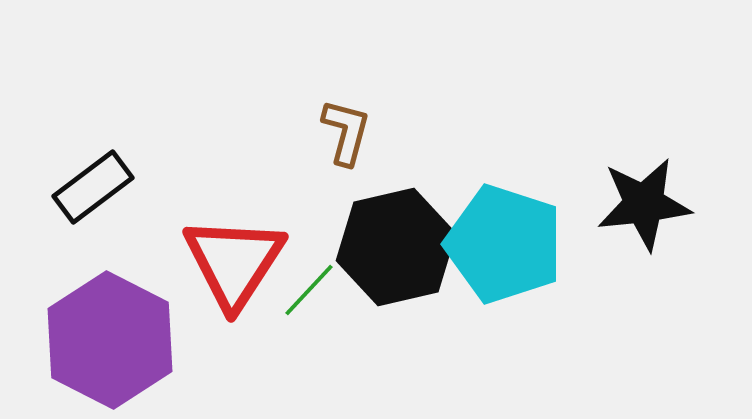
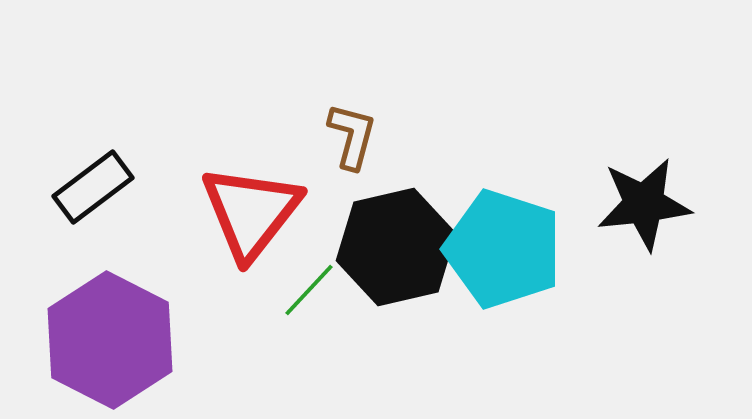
brown L-shape: moved 6 px right, 4 px down
cyan pentagon: moved 1 px left, 5 px down
red triangle: moved 17 px right, 50 px up; rotated 5 degrees clockwise
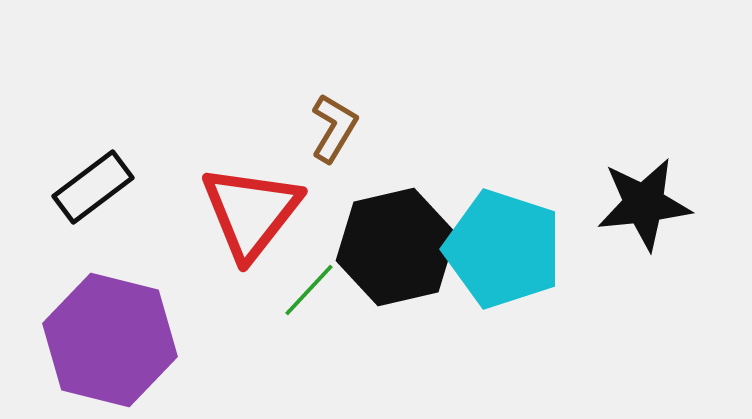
brown L-shape: moved 18 px left, 8 px up; rotated 16 degrees clockwise
purple hexagon: rotated 13 degrees counterclockwise
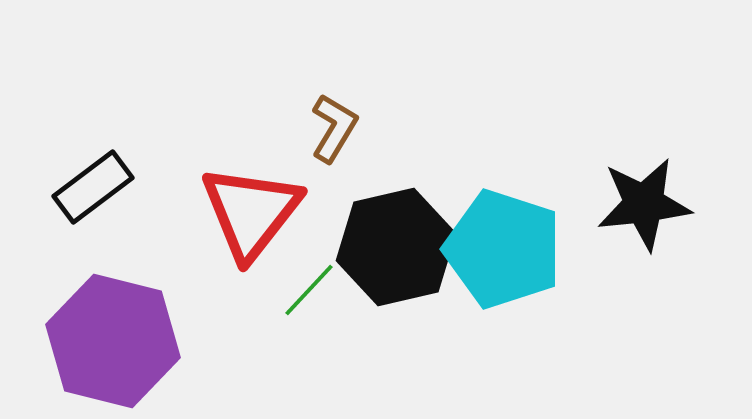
purple hexagon: moved 3 px right, 1 px down
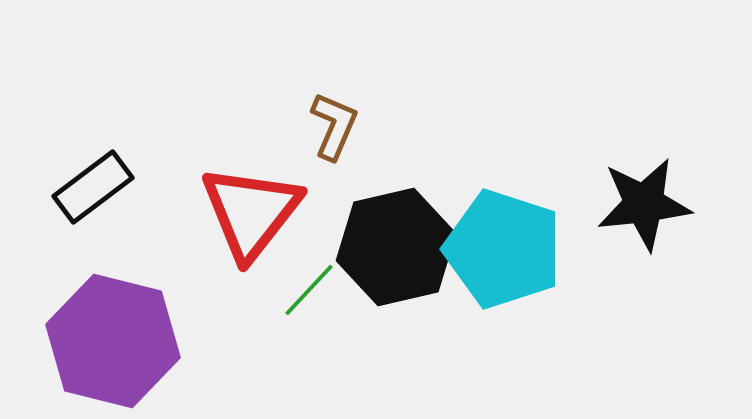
brown L-shape: moved 2 px up; rotated 8 degrees counterclockwise
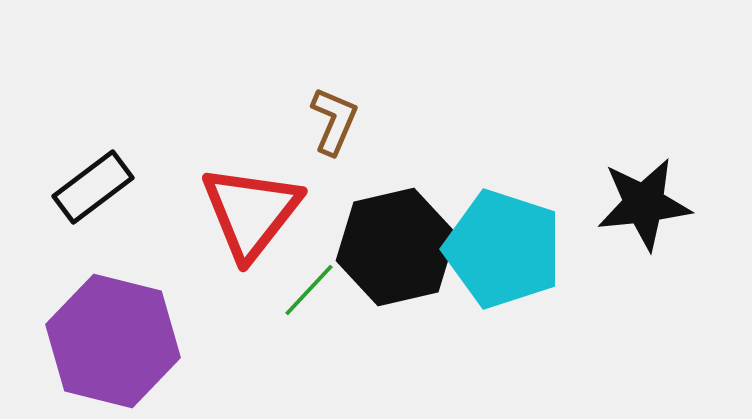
brown L-shape: moved 5 px up
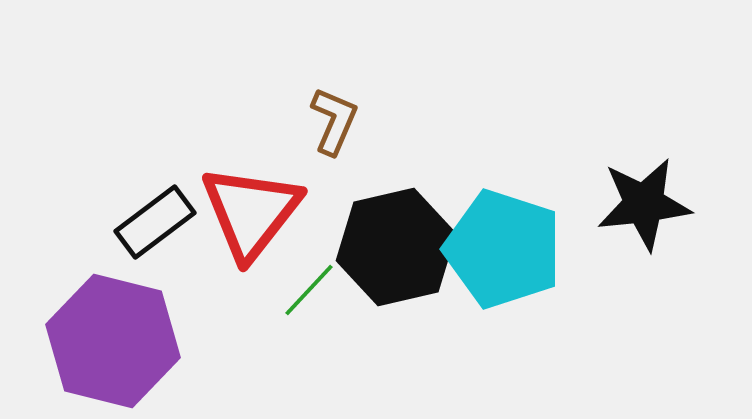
black rectangle: moved 62 px right, 35 px down
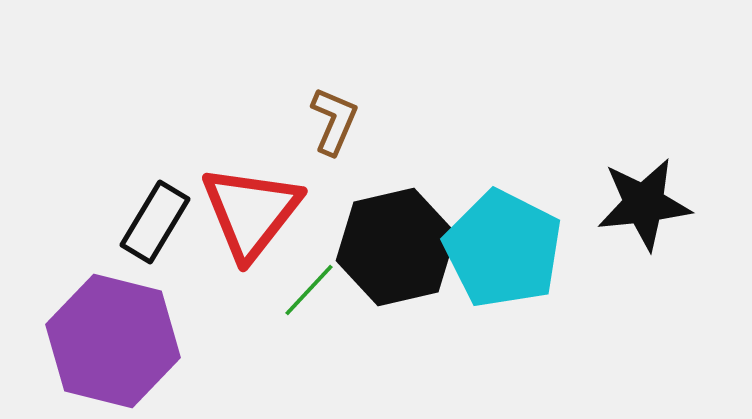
black rectangle: rotated 22 degrees counterclockwise
cyan pentagon: rotated 9 degrees clockwise
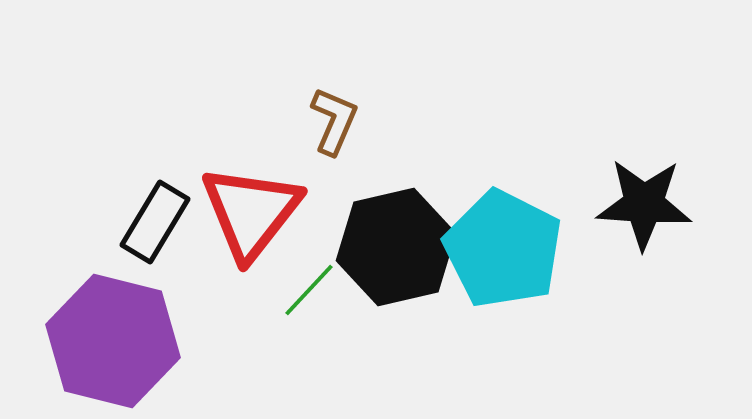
black star: rotated 10 degrees clockwise
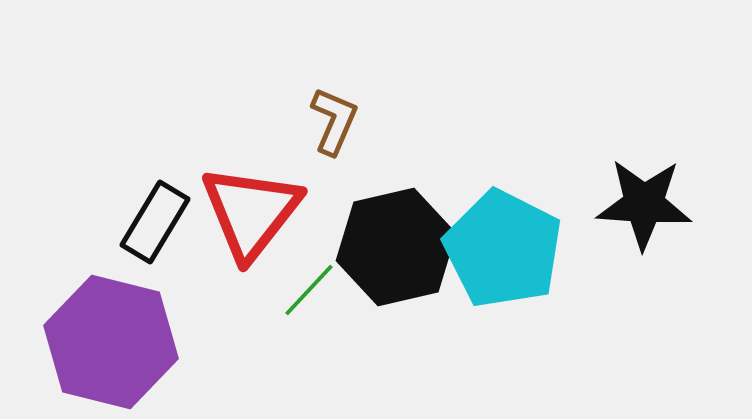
purple hexagon: moved 2 px left, 1 px down
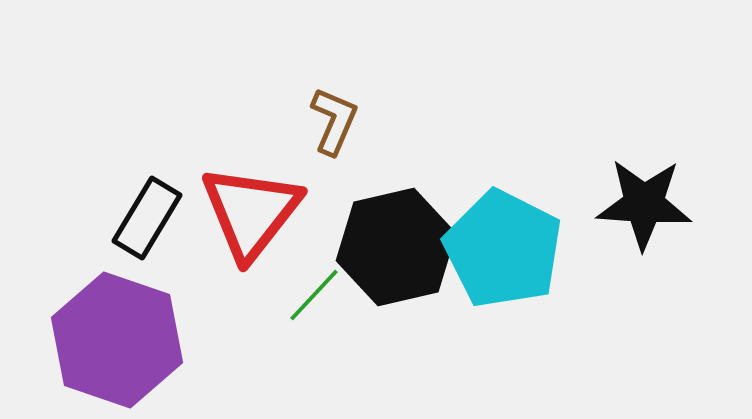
black rectangle: moved 8 px left, 4 px up
green line: moved 5 px right, 5 px down
purple hexagon: moved 6 px right, 2 px up; rotated 5 degrees clockwise
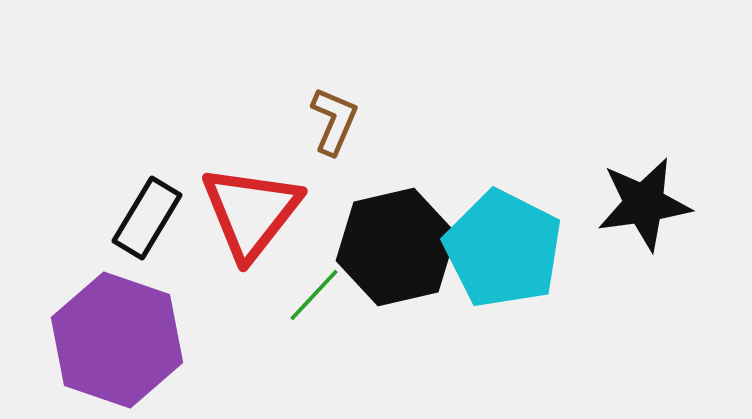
black star: rotated 12 degrees counterclockwise
